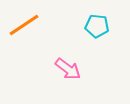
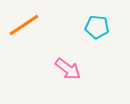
cyan pentagon: moved 1 px down
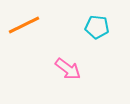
orange line: rotated 8 degrees clockwise
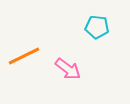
orange line: moved 31 px down
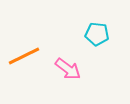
cyan pentagon: moved 7 px down
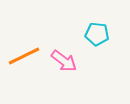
pink arrow: moved 4 px left, 8 px up
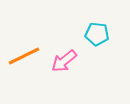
pink arrow: rotated 104 degrees clockwise
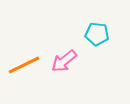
orange line: moved 9 px down
